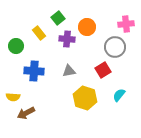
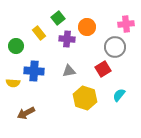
red square: moved 1 px up
yellow semicircle: moved 14 px up
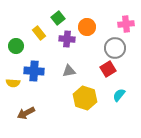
gray circle: moved 1 px down
red square: moved 5 px right
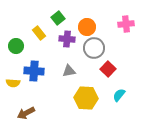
gray circle: moved 21 px left
red square: rotated 14 degrees counterclockwise
yellow hexagon: moved 1 px right; rotated 15 degrees counterclockwise
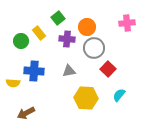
pink cross: moved 1 px right, 1 px up
green circle: moved 5 px right, 5 px up
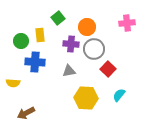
yellow rectangle: moved 1 px right, 2 px down; rotated 32 degrees clockwise
purple cross: moved 4 px right, 5 px down
gray circle: moved 1 px down
blue cross: moved 1 px right, 9 px up
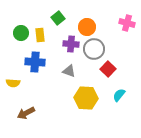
pink cross: rotated 21 degrees clockwise
green circle: moved 8 px up
gray triangle: rotated 32 degrees clockwise
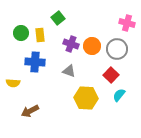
orange circle: moved 5 px right, 19 px down
purple cross: rotated 14 degrees clockwise
gray circle: moved 23 px right
red square: moved 3 px right, 6 px down
brown arrow: moved 4 px right, 2 px up
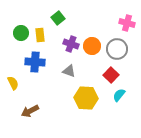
yellow semicircle: rotated 120 degrees counterclockwise
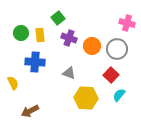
purple cross: moved 2 px left, 6 px up
gray triangle: moved 2 px down
